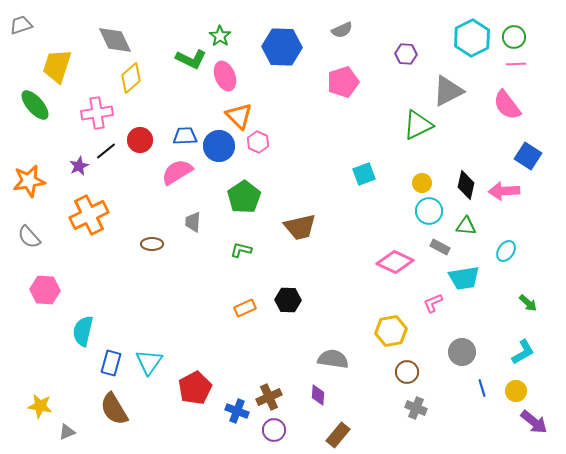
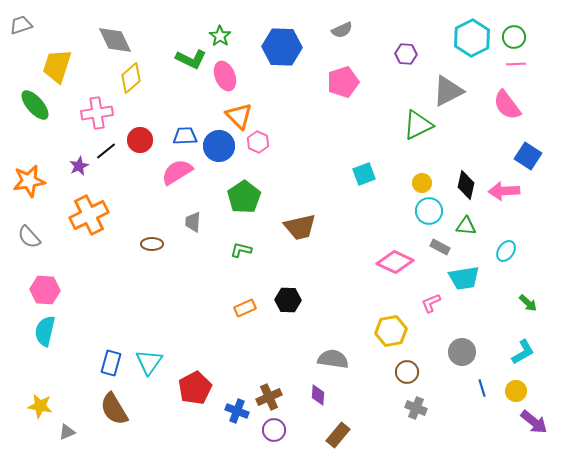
pink L-shape at (433, 303): moved 2 px left
cyan semicircle at (83, 331): moved 38 px left
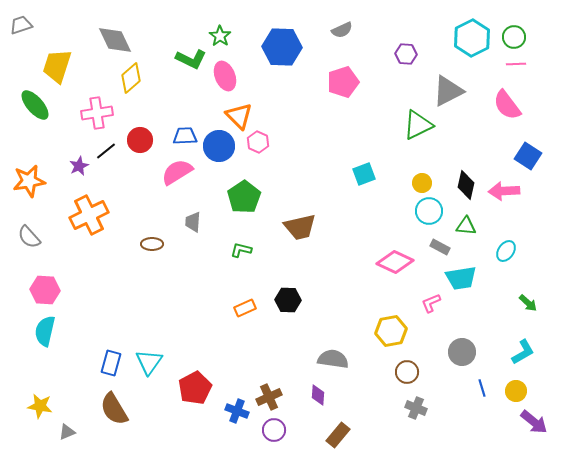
cyan trapezoid at (464, 278): moved 3 px left
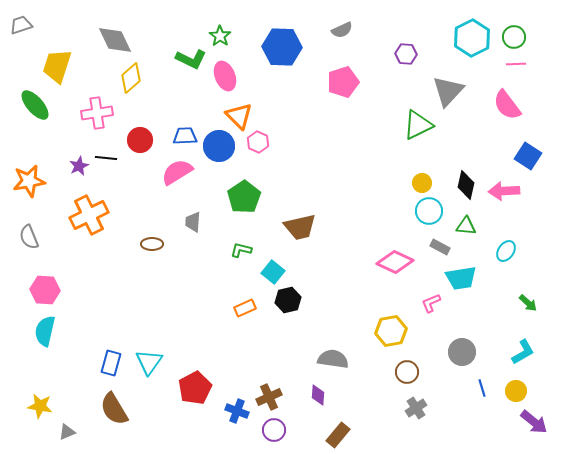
gray triangle at (448, 91): rotated 20 degrees counterclockwise
black line at (106, 151): moved 7 px down; rotated 45 degrees clockwise
cyan square at (364, 174): moved 91 px left, 98 px down; rotated 30 degrees counterclockwise
gray semicircle at (29, 237): rotated 20 degrees clockwise
black hexagon at (288, 300): rotated 15 degrees counterclockwise
gray cross at (416, 408): rotated 35 degrees clockwise
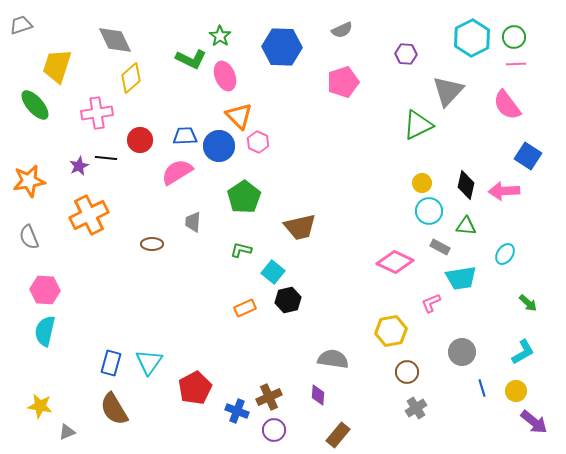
cyan ellipse at (506, 251): moved 1 px left, 3 px down
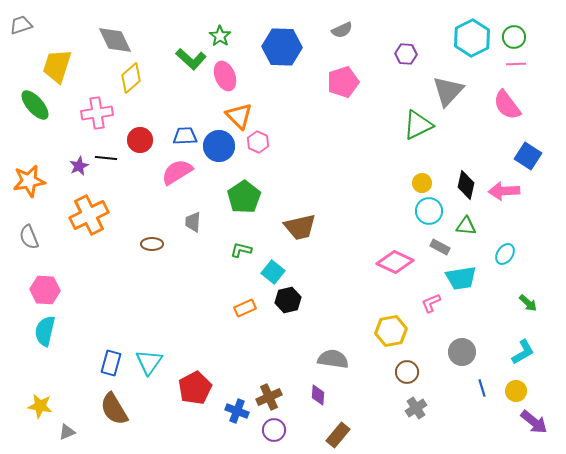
green L-shape at (191, 59): rotated 16 degrees clockwise
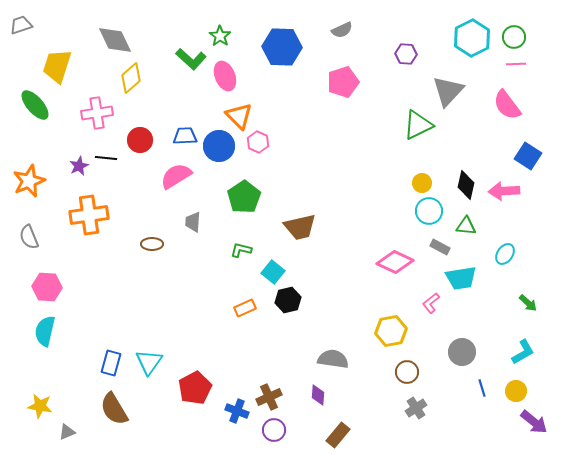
pink semicircle at (177, 172): moved 1 px left, 4 px down
orange star at (29, 181): rotated 12 degrees counterclockwise
orange cross at (89, 215): rotated 18 degrees clockwise
pink hexagon at (45, 290): moved 2 px right, 3 px up
pink L-shape at (431, 303): rotated 15 degrees counterclockwise
